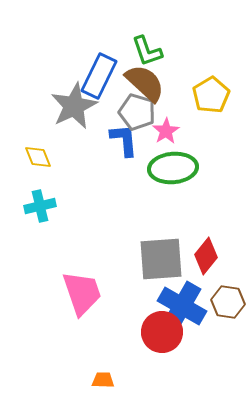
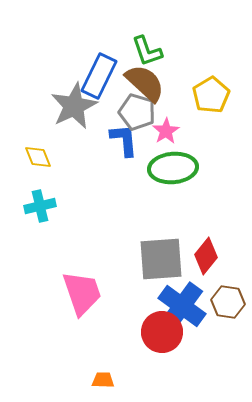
blue cross: rotated 6 degrees clockwise
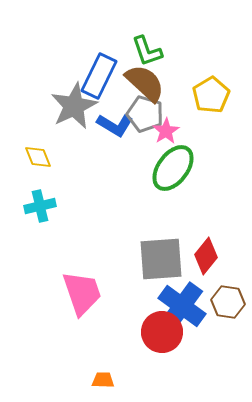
gray pentagon: moved 8 px right, 2 px down
blue L-shape: moved 9 px left, 15 px up; rotated 126 degrees clockwise
green ellipse: rotated 48 degrees counterclockwise
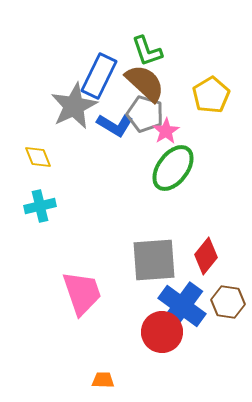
gray square: moved 7 px left, 1 px down
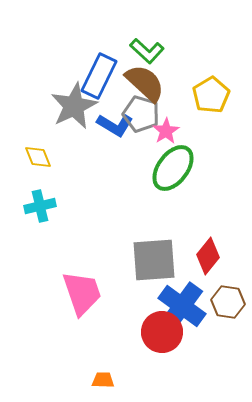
green L-shape: rotated 28 degrees counterclockwise
gray pentagon: moved 4 px left
red diamond: moved 2 px right
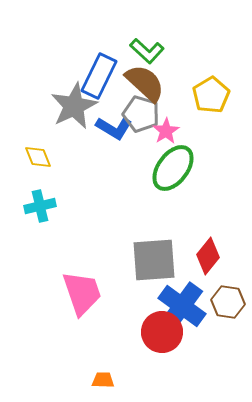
blue L-shape: moved 1 px left, 3 px down
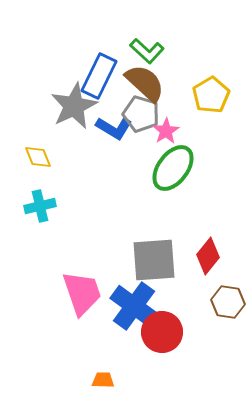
blue cross: moved 48 px left
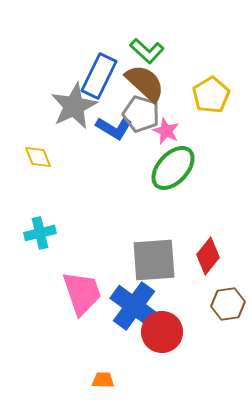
pink star: rotated 16 degrees counterclockwise
green ellipse: rotated 6 degrees clockwise
cyan cross: moved 27 px down
brown hexagon: moved 2 px down; rotated 16 degrees counterclockwise
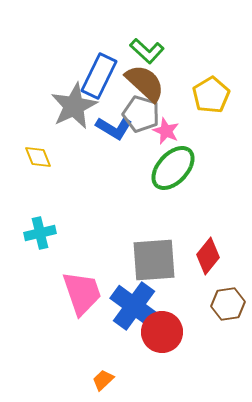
orange trapezoid: rotated 45 degrees counterclockwise
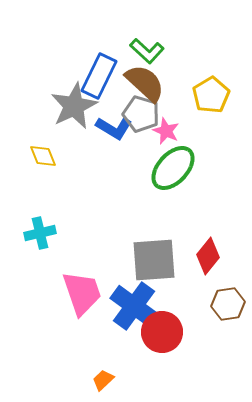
yellow diamond: moved 5 px right, 1 px up
